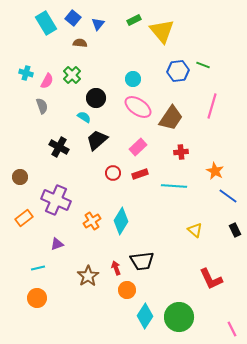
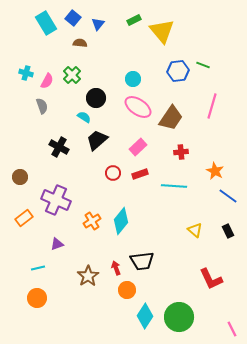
cyan diamond at (121, 221): rotated 8 degrees clockwise
black rectangle at (235, 230): moved 7 px left, 1 px down
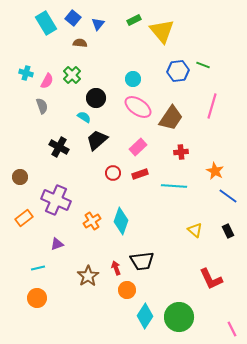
cyan diamond at (121, 221): rotated 20 degrees counterclockwise
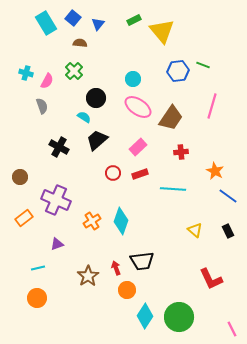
green cross at (72, 75): moved 2 px right, 4 px up
cyan line at (174, 186): moved 1 px left, 3 px down
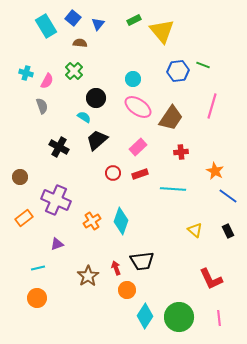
cyan rectangle at (46, 23): moved 3 px down
pink line at (232, 329): moved 13 px left, 11 px up; rotated 21 degrees clockwise
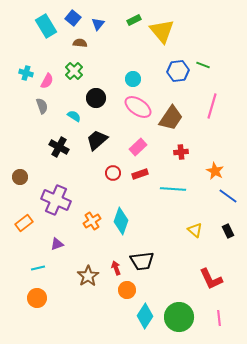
cyan semicircle at (84, 117): moved 10 px left, 1 px up
orange rectangle at (24, 218): moved 5 px down
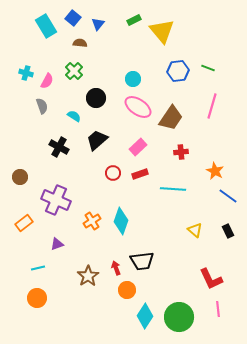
green line at (203, 65): moved 5 px right, 3 px down
pink line at (219, 318): moved 1 px left, 9 px up
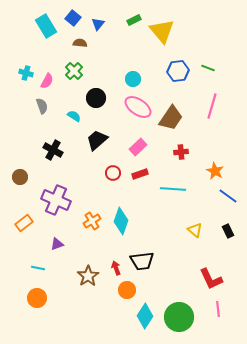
black cross at (59, 147): moved 6 px left, 3 px down
cyan line at (38, 268): rotated 24 degrees clockwise
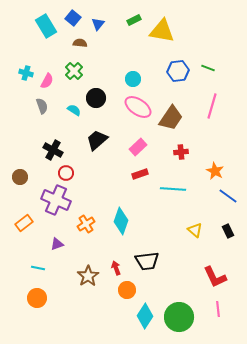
yellow triangle at (162, 31): rotated 40 degrees counterclockwise
cyan semicircle at (74, 116): moved 6 px up
red circle at (113, 173): moved 47 px left
orange cross at (92, 221): moved 6 px left, 3 px down
black trapezoid at (142, 261): moved 5 px right
red L-shape at (211, 279): moved 4 px right, 2 px up
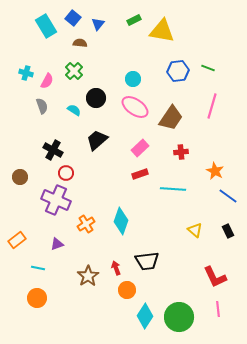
pink ellipse at (138, 107): moved 3 px left
pink rectangle at (138, 147): moved 2 px right, 1 px down
orange rectangle at (24, 223): moved 7 px left, 17 px down
